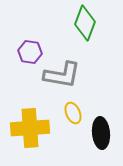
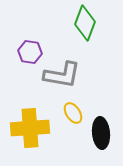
yellow ellipse: rotated 10 degrees counterclockwise
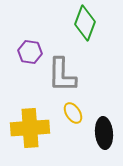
gray L-shape: rotated 81 degrees clockwise
black ellipse: moved 3 px right
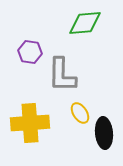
green diamond: rotated 64 degrees clockwise
yellow ellipse: moved 7 px right
yellow cross: moved 5 px up
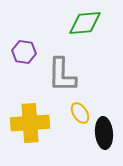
purple hexagon: moved 6 px left
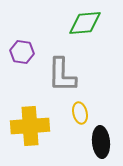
purple hexagon: moved 2 px left
yellow ellipse: rotated 20 degrees clockwise
yellow cross: moved 3 px down
black ellipse: moved 3 px left, 9 px down
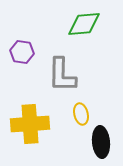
green diamond: moved 1 px left, 1 px down
yellow ellipse: moved 1 px right, 1 px down
yellow cross: moved 2 px up
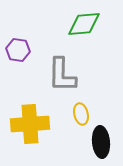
purple hexagon: moved 4 px left, 2 px up
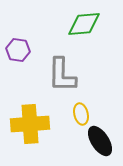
black ellipse: moved 1 px left, 1 px up; rotated 28 degrees counterclockwise
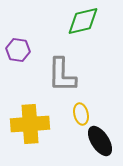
green diamond: moved 1 px left, 3 px up; rotated 8 degrees counterclockwise
